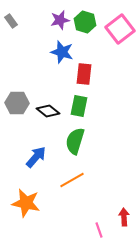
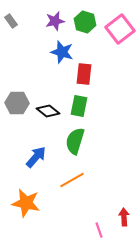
purple star: moved 5 px left, 1 px down
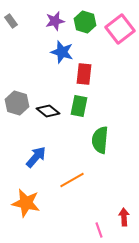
gray hexagon: rotated 15 degrees clockwise
green semicircle: moved 25 px right, 1 px up; rotated 12 degrees counterclockwise
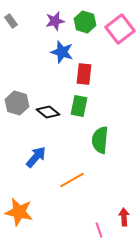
black diamond: moved 1 px down
orange star: moved 7 px left, 9 px down
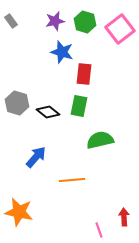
green semicircle: rotated 72 degrees clockwise
orange line: rotated 25 degrees clockwise
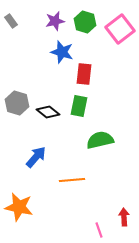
orange star: moved 5 px up
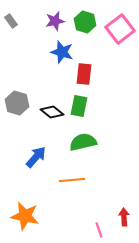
black diamond: moved 4 px right
green semicircle: moved 17 px left, 2 px down
orange star: moved 6 px right, 9 px down
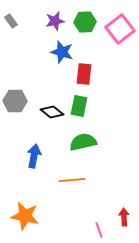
green hexagon: rotated 20 degrees counterclockwise
gray hexagon: moved 2 px left, 2 px up; rotated 15 degrees counterclockwise
blue arrow: moved 2 px left, 1 px up; rotated 30 degrees counterclockwise
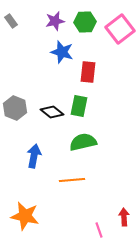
red rectangle: moved 4 px right, 2 px up
gray hexagon: moved 7 px down; rotated 20 degrees clockwise
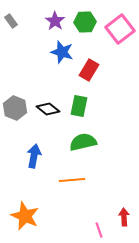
purple star: rotated 24 degrees counterclockwise
red rectangle: moved 1 px right, 2 px up; rotated 25 degrees clockwise
black diamond: moved 4 px left, 3 px up
orange star: rotated 12 degrees clockwise
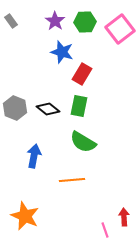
red rectangle: moved 7 px left, 4 px down
green semicircle: rotated 136 degrees counterclockwise
pink line: moved 6 px right
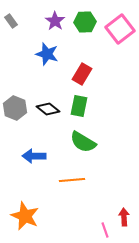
blue star: moved 15 px left, 2 px down
blue arrow: rotated 100 degrees counterclockwise
